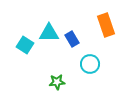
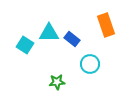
blue rectangle: rotated 21 degrees counterclockwise
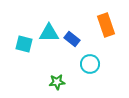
cyan square: moved 1 px left, 1 px up; rotated 18 degrees counterclockwise
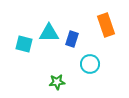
blue rectangle: rotated 70 degrees clockwise
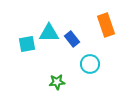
blue rectangle: rotated 56 degrees counterclockwise
cyan square: moved 3 px right; rotated 24 degrees counterclockwise
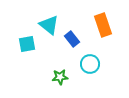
orange rectangle: moved 3 px left
cyan triangle: moved 8 px up; rotated 40 degrees clockwise
green star: moved 3 px right, 5 px up
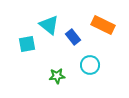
orange rectangle: rotated 45 degrees counterclockwise
blue rectangle: moved 1 px right, 2 px up
cyan circle: moved 1 px down
green star: moved 3 px left, 1 px up
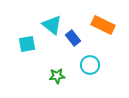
cyan triangle: moved 3 px right
blue rectangle: moved 1 px down
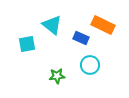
blue rectangle: moved 8 px right; rotated 28 degrees counterclockwise
